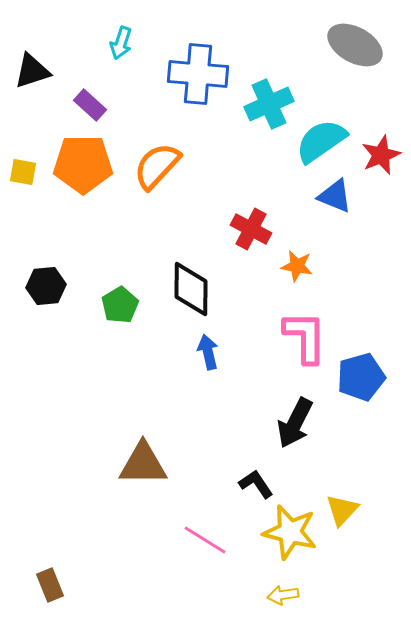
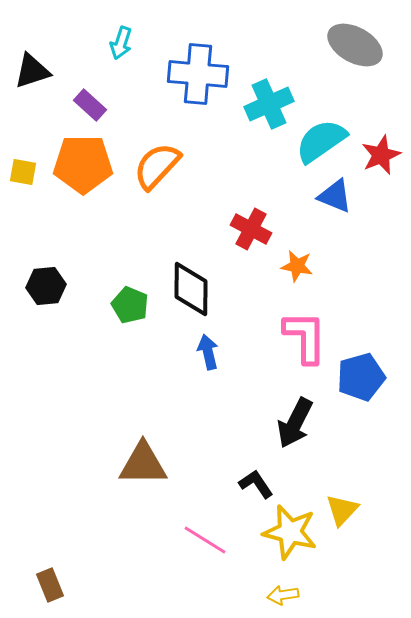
green pentagon: moved 10 px right; rotated 18 degrees counterclockwise
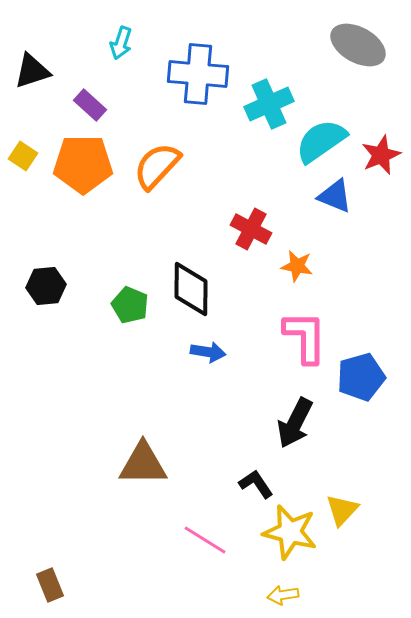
gray ellipse: moved 3 px right
yellow square: moved 16 px up; rotated 24 degrees clockwise
blue arrow: rotated 112 degrees clockwise
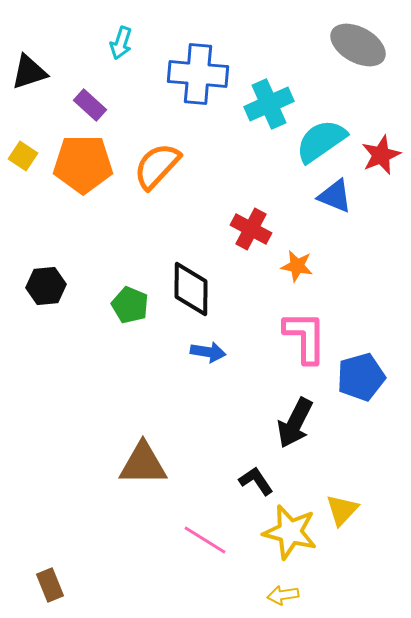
black triangle: moved 3 px left, 1 px down
black L-shape: moved 3 px up
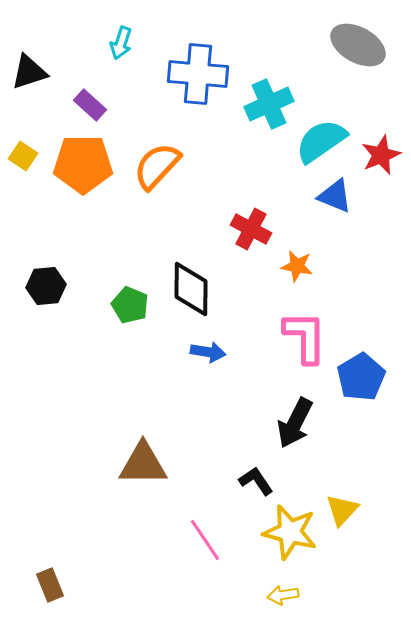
blue pentagon: rotated 15 degrees counterclockwise
pink line: rotated 24 degrees clockwise
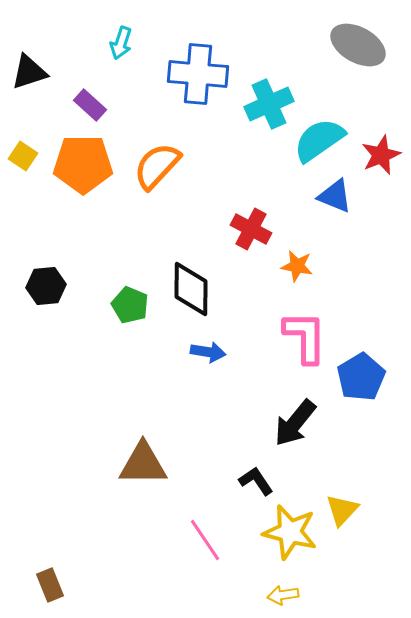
cyan semicircle: moved 2 px left, 1 px up
black arrow: rotated 12 degrees clockwise
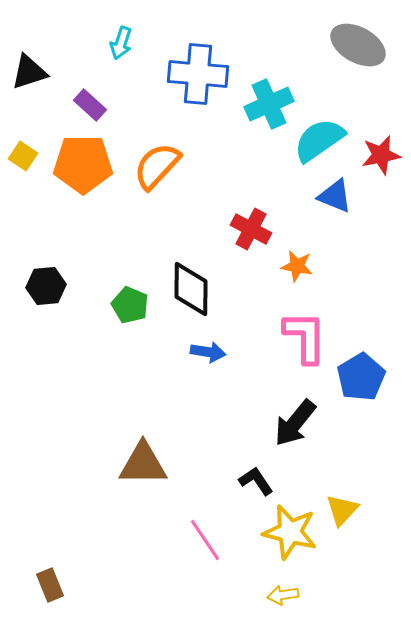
red star: rotated 12 degrees clockwise
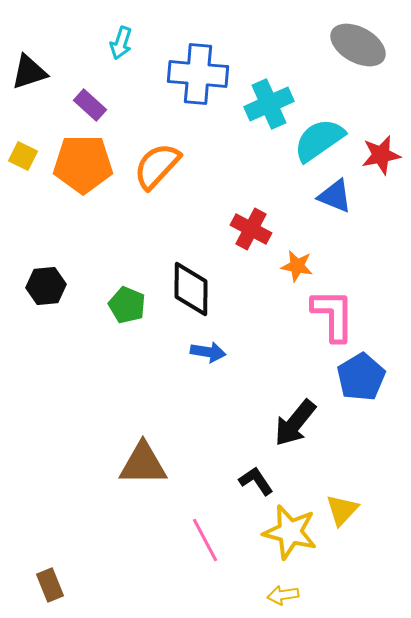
yellow square: rotated 8 degrees counterclockwise
green pentagon: moved 3 px left
pink L-shape: moved 28 px right, 22 px up
pink line: rotated 6 degrees clockwise
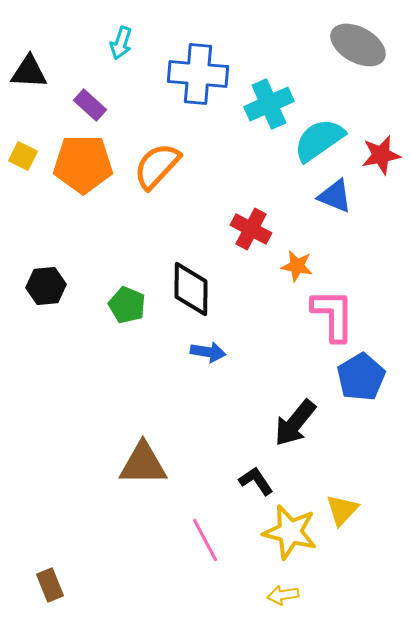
black triangle: rotated 21 degrees clockwise
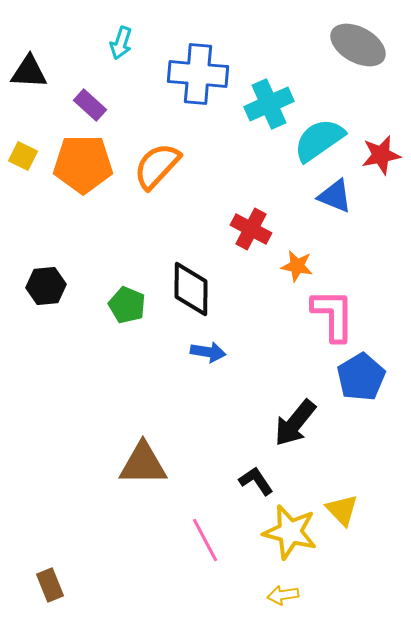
yellow triangle: rotated 27 degrees counterclockwise
